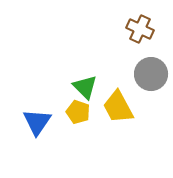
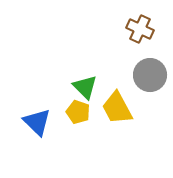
gray circle: moved 1 px left, 1 px down
yellow trapezoid: moved 1 px left, 1 px down
blue triangle: rotated 20 degrees counterclockwise
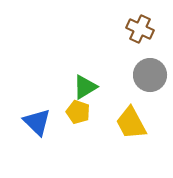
green triangle: rotated 44 degrees clockwise
yellow trapezoid: moved 14 px right, 15 px down
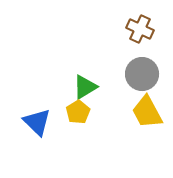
gray circle: moved 8 px left, 1 px up
yellow pentagon: rotated 20 degrees clockwise
yellow trapezoid: moved 16 px right, 11 px up
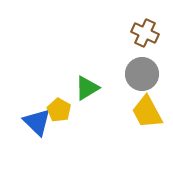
brown cross: moved 5 px right, 4 px down
green triangle: moved 2 px right, 1 px down
yellow pentagon: moved 19 px left, 2 px up; rotated 10 degrees counterclockwise
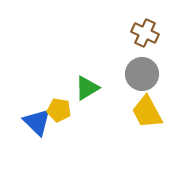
yellow pentagon: rotated 20 degrees counterclockwise
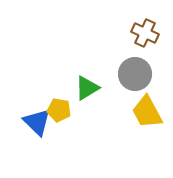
gray circle: moved 7 px left
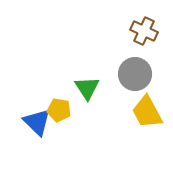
brown cross: moved 1 px left, 2 px up
green triangle: rotated 32 degrees counterclockwise
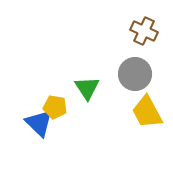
yellow pentagon: moved 4 px left, 3 px up
blue triangle: moved 2 px right, 1 px down
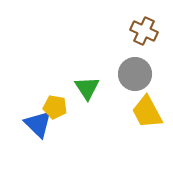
blue triangle: moved 1 px left, 1 px down
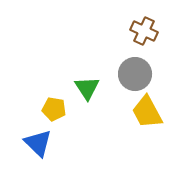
yellow pentagon: moved 1 px left, 2 px down
blue triangle: moved 19 px down
